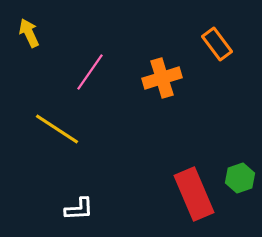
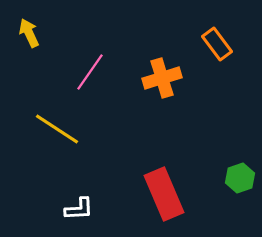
red rectangle: moved 30 px left
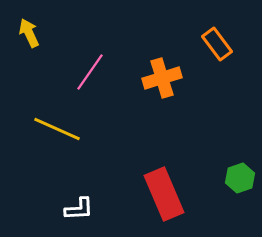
yellow line: rotated 9 degrees counterclockwise
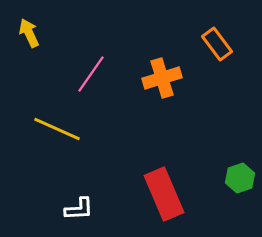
pink line: moved 1 px right, 2 px down
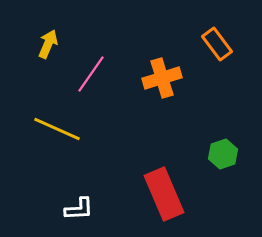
yellow arrow: moved 19 px right, 11 px down; rotated 48 degrees clockwise
green hexagon: moved 17 px left, 24 px up
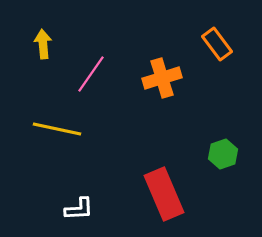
yellow arrow: moved 5 px left; rotated 28 degrees counterclockwise
yellow line: rotated 12 degrees counterclockwise
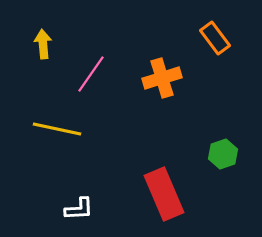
orange rectangle: moved 2 px left, 6 px up
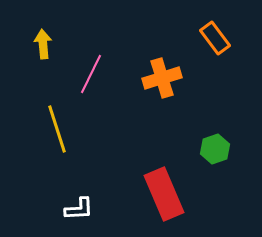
pink line: rotated 9 degrees counterclockwise
yellow line: rotated 60 degrees clockwise
green hexagon: moved 8 px left, 5 px up
